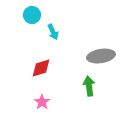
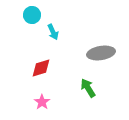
gray ellipse: moved 3 px up
green arrow: moved 1 px left, 2 px down; rotated 24 degrees counterclockwise
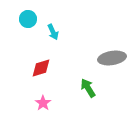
cyan circle: moved 4 px left, 4 px down
gray ellipse: moved 11 px right, 5 px down
pink star: moved 1 px right, 1 px down
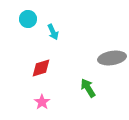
pink star: moved 1 px left, 1 px up
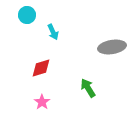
cyan circle: moved 1 px left, 4 px up
gray ellipse: moved 11 px up
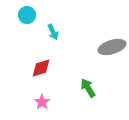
gray ellipse: rotated 8 degrees counterclockwise
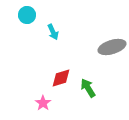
red diamond: moved 20 px right, 10 px down
pink star: moved 1 px right, 1 px down
